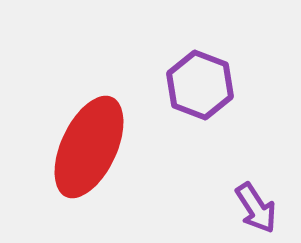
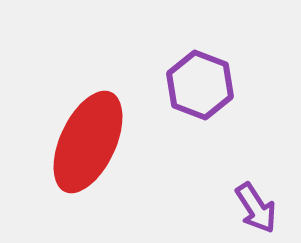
red ellipse: moved 1 px left, 5 px up
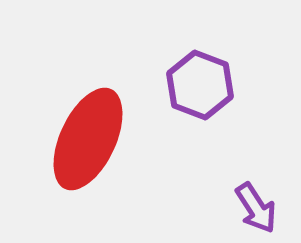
red ellipse: moved 3 px up
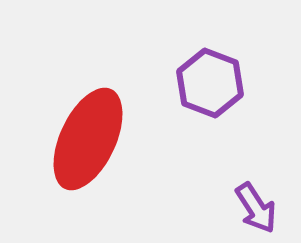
purple hexagon: moved 10 px right, 2 px up
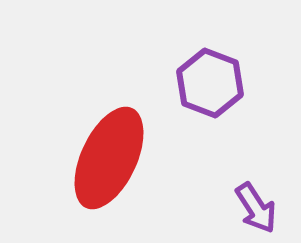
red ellipse: moved 21 px right, 19 px down
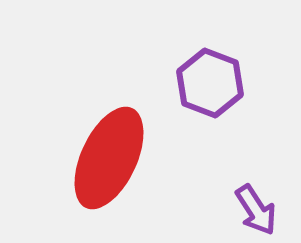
purple arrow: moved 2 px down
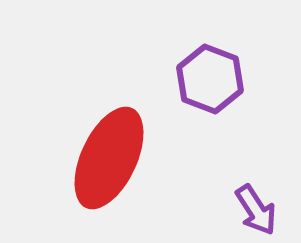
purple hexagon: moved 4 px up
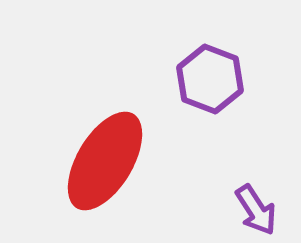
red ellipse: moved 4 px left, 3 px down; rotated 6 degrees clockwise
